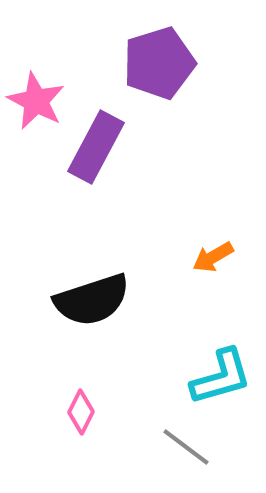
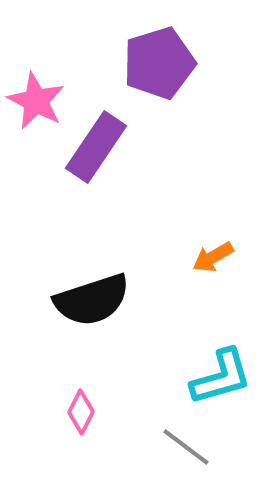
purple rectangle: rotated 6 degrees clockwise
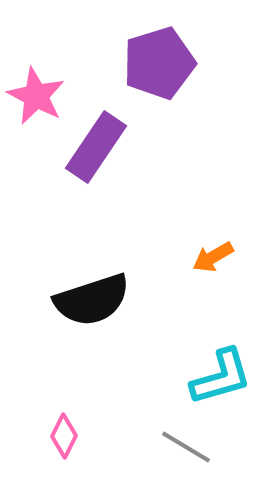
pink star: moved 5 px up
pink diamond: moved 17 px left, 24 px down
gray line: rotated 6 degrees counterclockwise
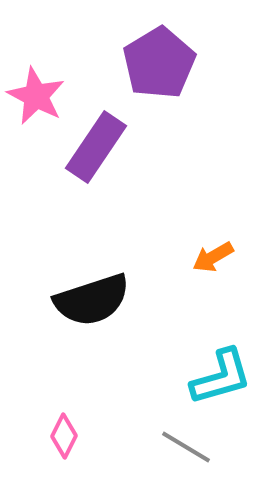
purple pentagon: rotated 14 degrees counterclockwise
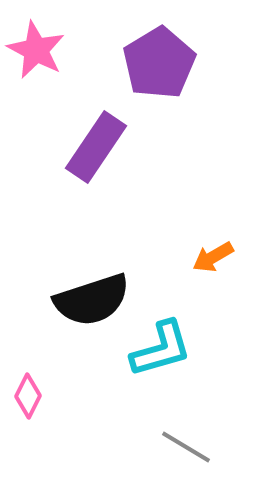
pink star: moved 46 px up
cyan L-shape: moved 60 px left, 28 px up
pink diamond: moved 36 px left, 40 px up
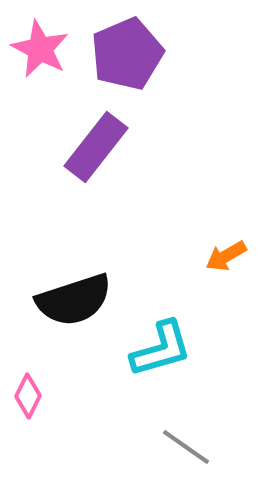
pink star: moved 4 px right, 1 px up
purple pentagon: moved 32 px left, 9 px up; rotated 8 degrees clockwise
purple rectangle: rotated 4 degrees clockwise
orange arrow: moved 13 px right, 1 px up
black semicircle: moved 18 px left
gray line: rotated 4 degrees clockwise
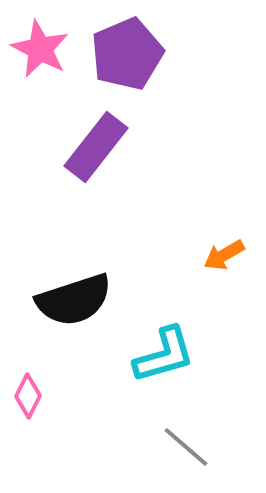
orange arrow: moved 2 px left, 1 px up
cyan L-shape: moved 3 px right, 6 px down
gray line: rotated 6 degrees clockwise
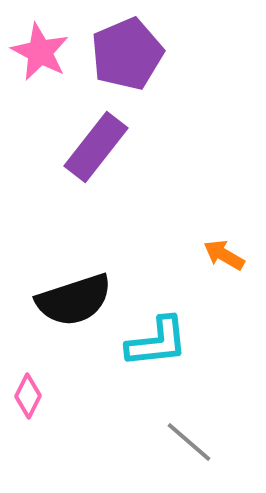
pink star: moved 3 px down
orange arrow: rotated 60 degrees clockwise
cyan L-shape: moved 7 px left, 13 px up; rotated 10 degrees clockwise
gray line: moved 3 px right, 5 px up
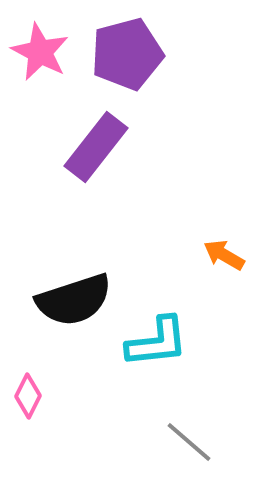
purple pentagon: rotated 8 degrees clockwise
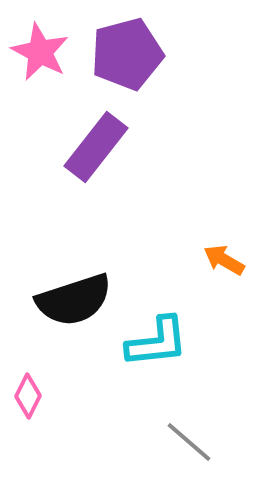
orange arrow: moved 5 px down
